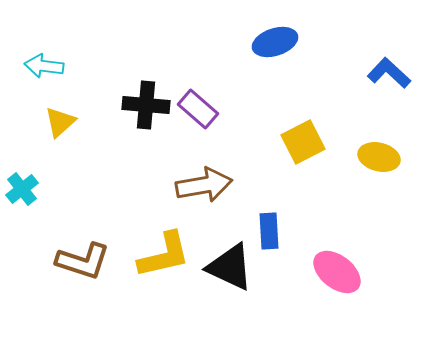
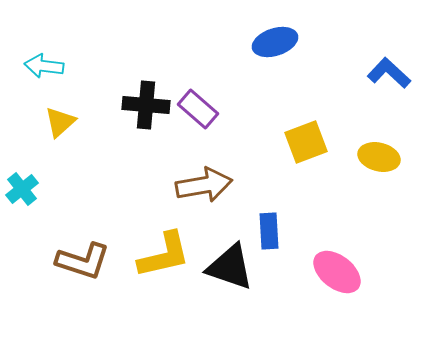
yellow square: moved 3 px right; rotated 6 degrees clockwise
black triangle: rotated 6 degrees counterclockwise
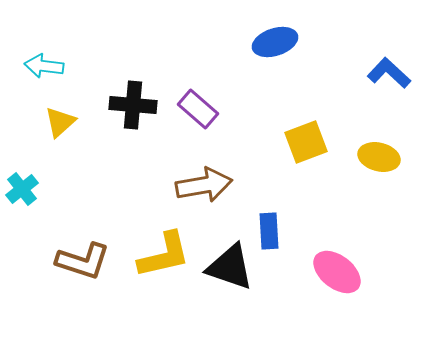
black cross: moved 13 px left
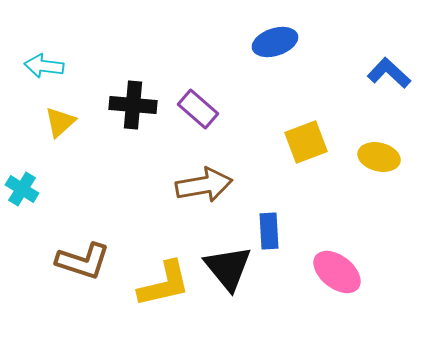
cyan cross: rotated 20 degrees counterclockwise
yellow L-shape: moved 29 px down
black triangle: moved 2 px left, 1 px down; rotated 32 degrees clockwise
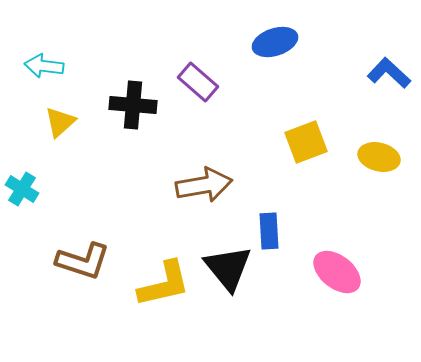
purple rectangle: moved 27 px up
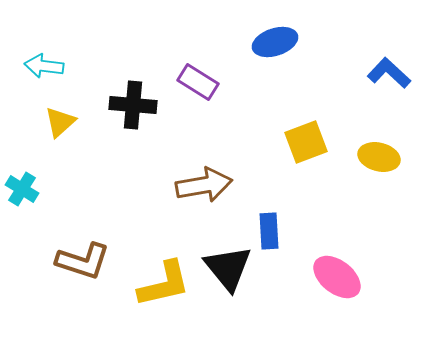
purple rectangle: rotated 9 degrees counterclockwise
pink ellipse: moved 5 px down
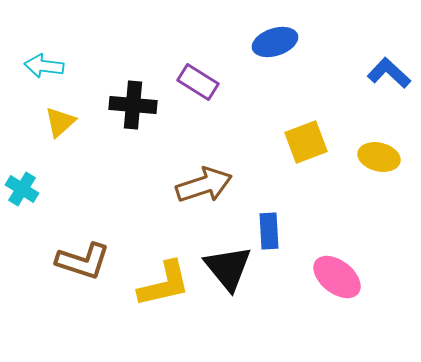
brown arrow: rotated 8 degrees counterclockwise
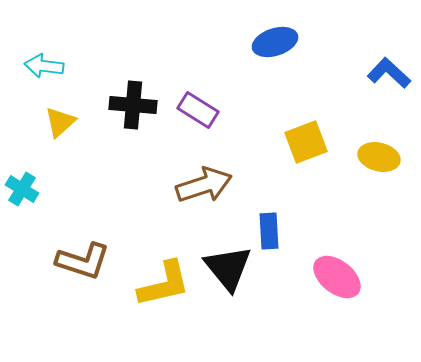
purple rectangle: moved 28 px down
